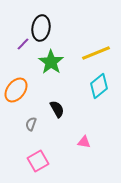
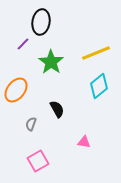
black ellipse: moved 6 px up
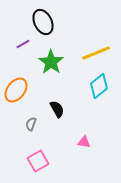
black ellipse: moved 2 px right; rotated 35 degrees counterclockwise
purple line: rotated 16 degrees clockwise
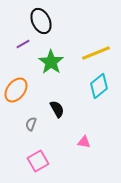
black ellipse: moved 2 px left, 1 px up
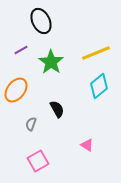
purple line: moved 2 px left, 6 px down
pink triangle: moved 3 px right, 3 px down; rotated 24 degrees clockwise
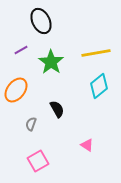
yellow line: rotated 12 degrees clockwise
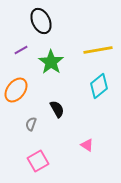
yellow line: moved 2 px right, 3 px up
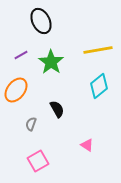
purple line: moved 5 px down
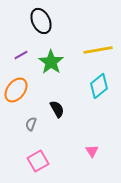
pink triangle: moved 5 px right, 6 px down; rotated 24 degrees clockwise
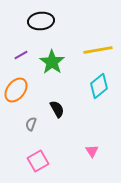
black ellipse: rotated 70 degrees counterclockwise
green star: moved 1 px right
